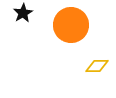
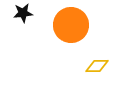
black star: rotated 24 degrees clockwise
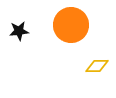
black star: moved 4 px left, 18 px down
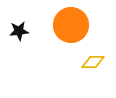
yellow diamond: moved 4 px left, 4 px up
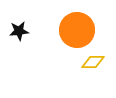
orange circle: moved 6 px right, 5 px down
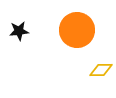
yellow diamond: moved 8 px right, 8 px down
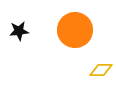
orange circle: moved 2 px left
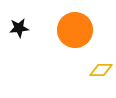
black star: moved 3 px up
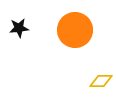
yellow diamond: moved 11 px down
